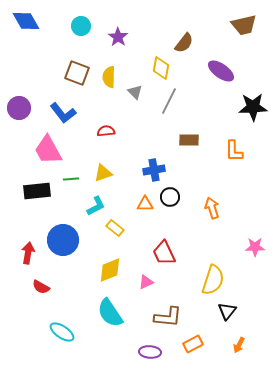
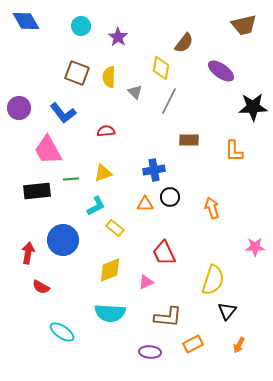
cyan semicircle at (110, 313): rotated 52 degrees counterclockwise
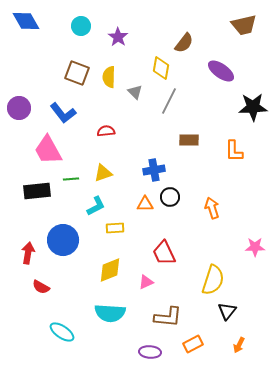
yellow rectangle at (115, 228): rotated 42 degrees counterclockwise
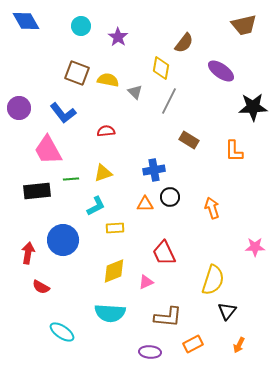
yellow semicircle at (109, 77): moved 1 px left, 3 px down; rotated 100 degrees clockwise
brown rectangle at (189, 140): rotated 30 degrees clockwise
yellow diamond at (110, 270): moved 4 px right, 1 px down
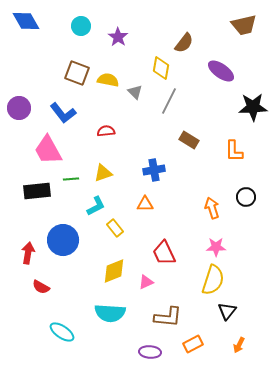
black circle at (170, 197): moved 76 px right
yellow rectangle at (115, 228): rotated 54 degrees clockwise
pink star at (255, 247): moved 39 px left
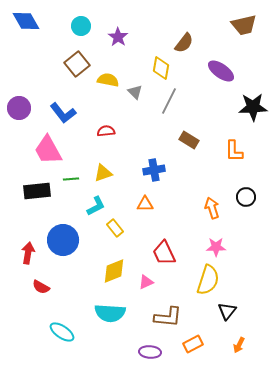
brown square at (77, 73): moved 9 px up; rotated 30 degrees clockwise
yellow semicircle at (213, 280): moved 5 px left
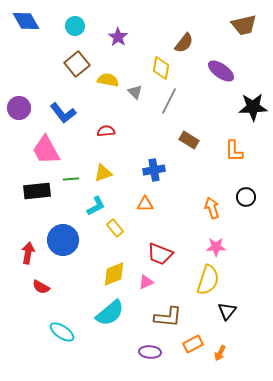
cyan circle at (81, 26): moved 6 px left
pink trapezoid at (48, 150): moved 2 px left
red trapezoid at (164, 253): moved 4 px left, 1 px down; rotated 44 degrees counterclockwise
yellow diamond at (114, 271): moved 3 px down
cyan semicircle at (110, 313): rotated 44 degrees counterclockwise
orange arrow at (239, 345): moved 19 px left, 8 px down
